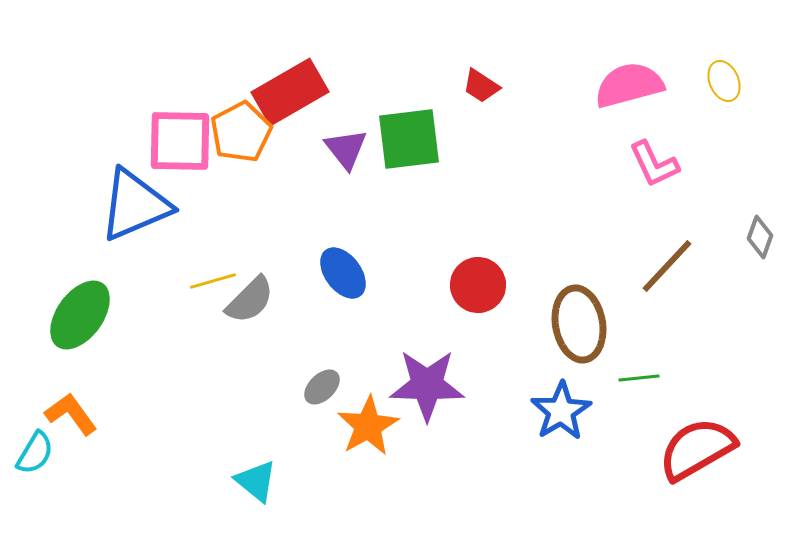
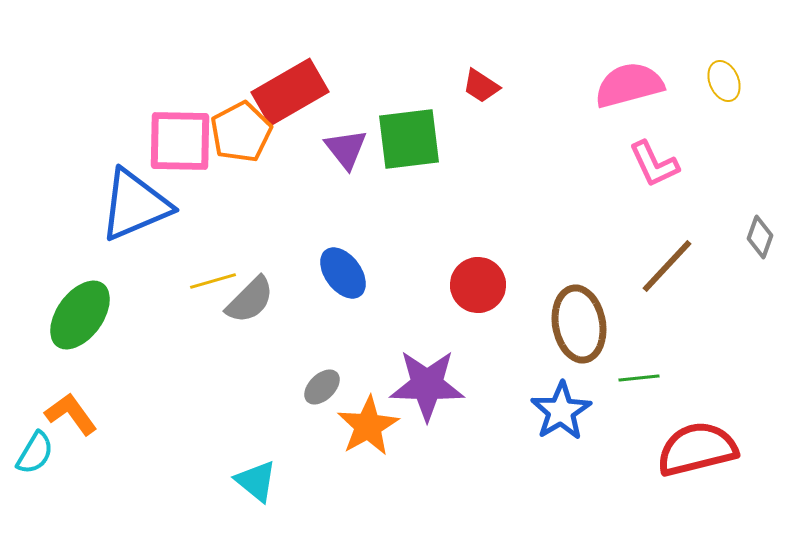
red semicircle: rotated 16 degrees clockwise
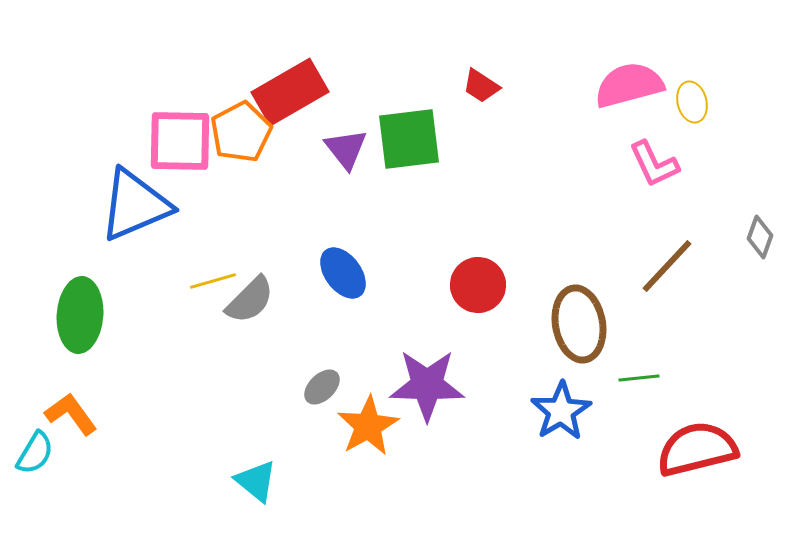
yellow ellipse: moved 32 px left, 21 px down; rotated 9 degrees clockwise
green ellipse: rotated 32 degrees counterclockwise
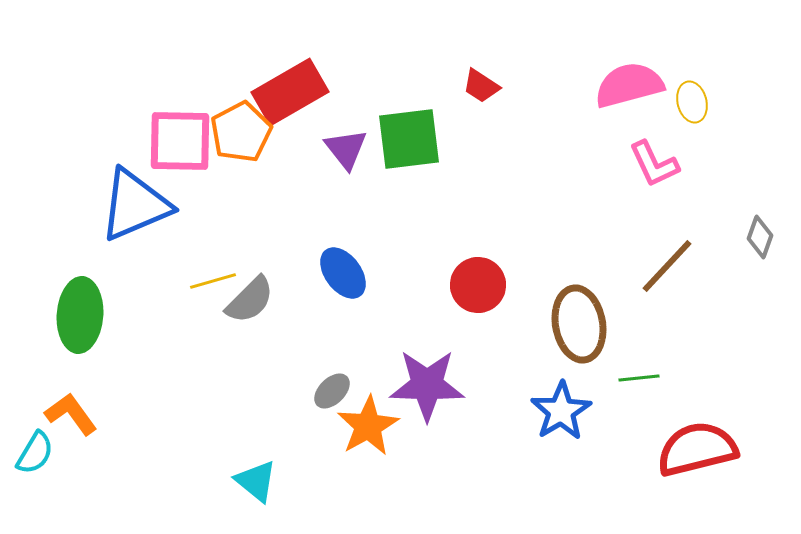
gray ellipse: moved 10 px right, 4 px down
